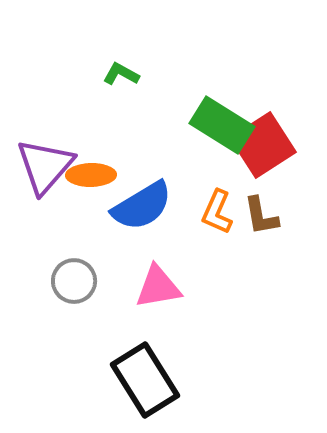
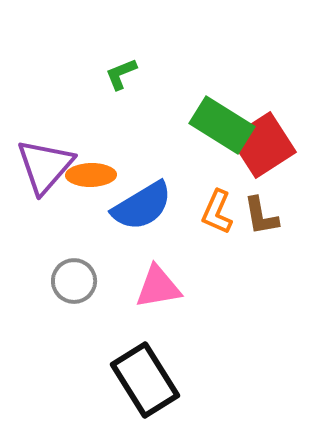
green L-shape: rotated 51 degrees counterclockwise
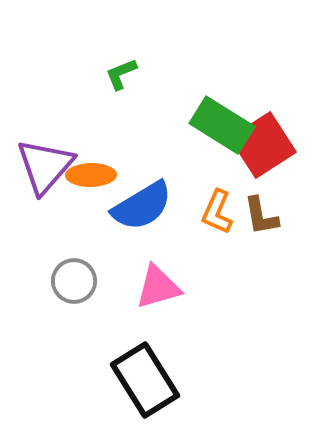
pink triangle: rotated 6 degrees counterclockwise
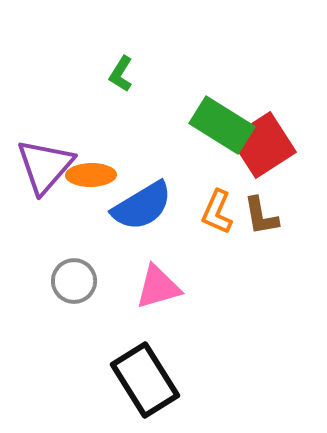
green L-shape: rotated 36 degrees counterclockwise
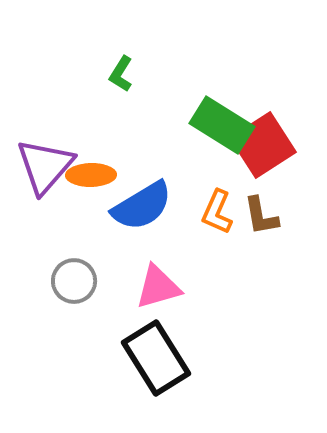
black rectangle: moved 11 px right, 22 px up
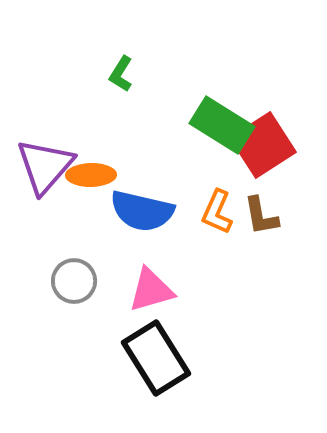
blue semicircle: moved 5 px down; rotated 44 degrees clockwise
pink triangle: moved 7 px left, 3 px down
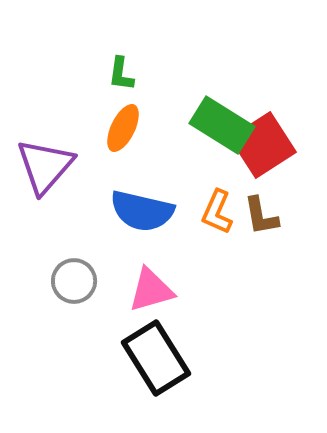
green L-shape: rotated 24 degrees counterclockwise
orange ellipse: moved 32 px right, 47 px up; rotated 63 degrees counterclockwise
